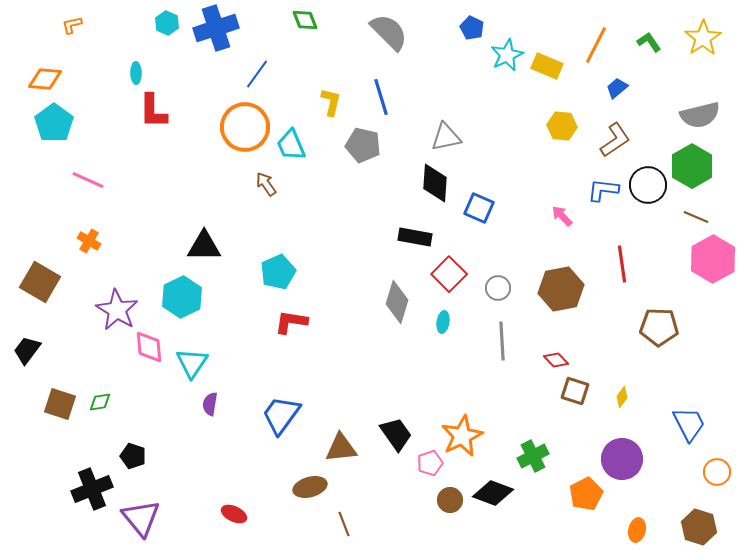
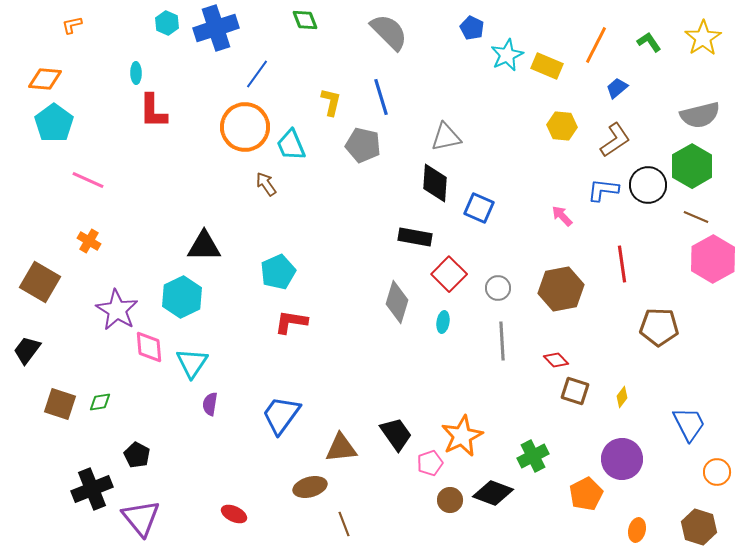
black pentagon at (133, 456): moved 4 px right, 1 px up; rotated 10 degrees clockwise
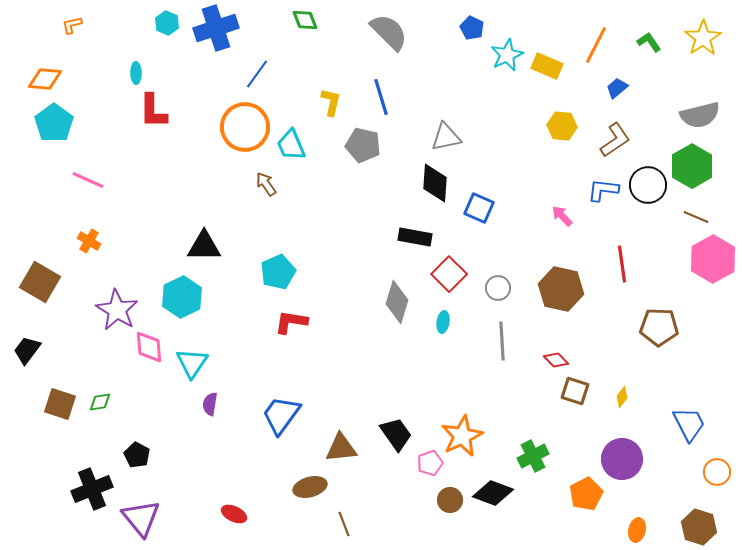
brown hexagon at (561, 289): rotated 24 degrees clockwise
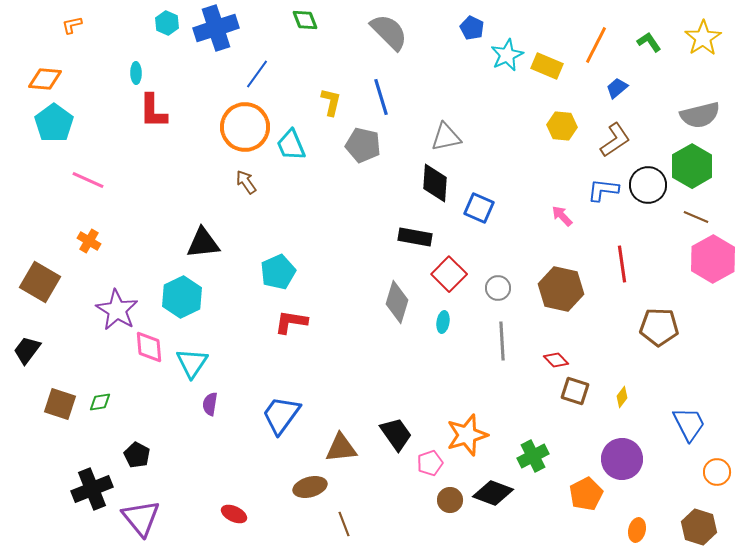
brown arrow at (266, 184): moved 20 px left, 2 px up
black triangle at (204, 246): moved 1 px left, 3 px up; rotated 6 degrees counterclockwise
orange star at (462, 436): moved 5 px right, 1 px up; rotated 9 degrees clockwise
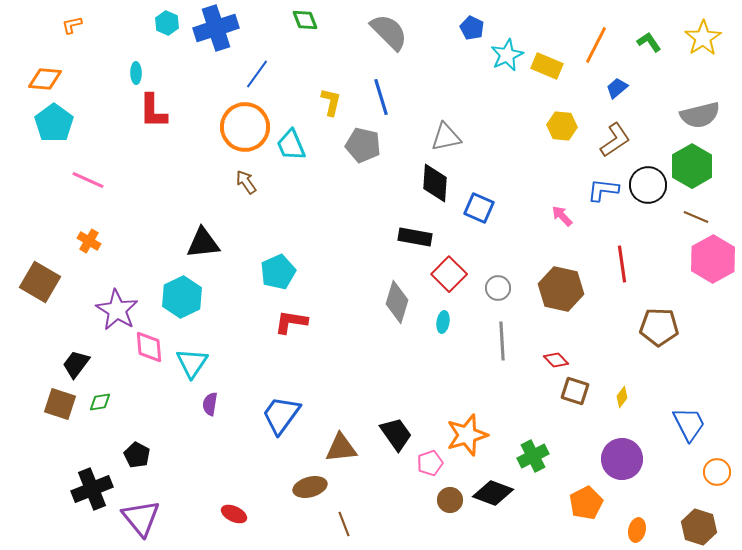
black trapezoid at (27, 350): moved 49 px right, 14 px down
orange pentagon at (586, 494): moved 9 px down
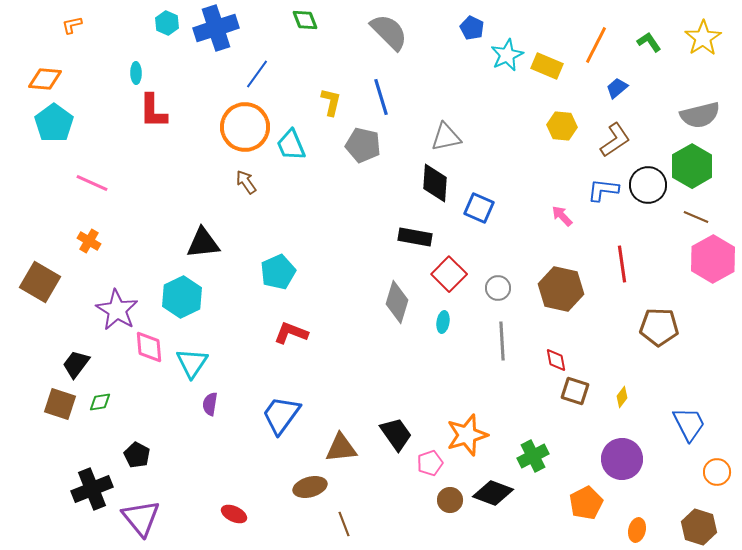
pink line at (88, 180): moved 4 px right, 3 px down
red L-shape at (291, 322): moved 11 px down; rotated 12 degrees clockwise
red diamond at (556, 360): rotated 35 degrees clockwise
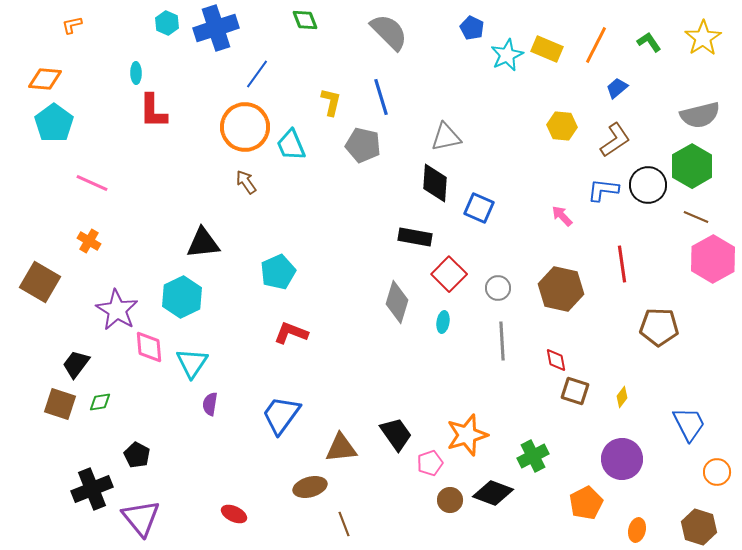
yellow rectangle at (547, 66): moved 17 px up
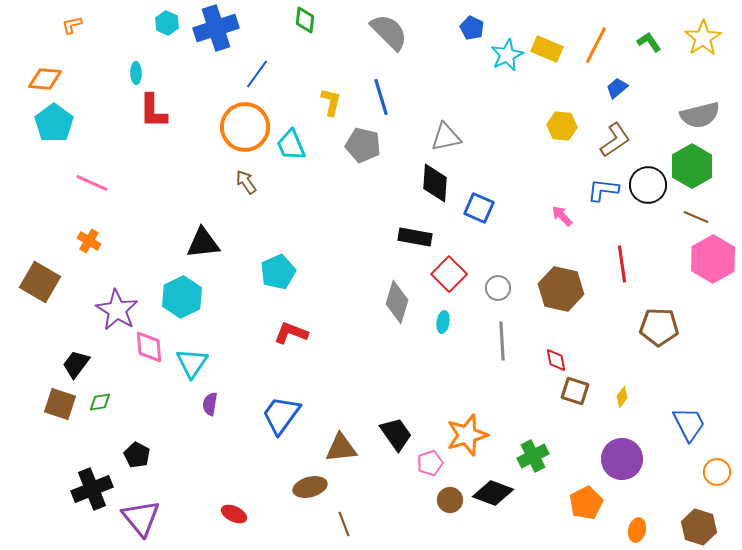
green diamond at (305, 20): rotated 28 degrees clockwise
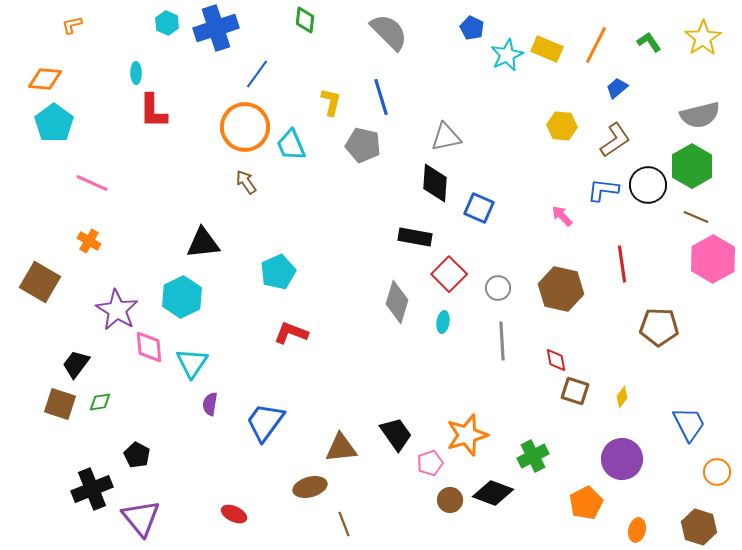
blue trapezoid at (281, 415): moved 16 px left, 7 px down
